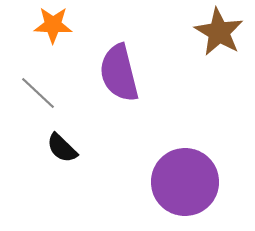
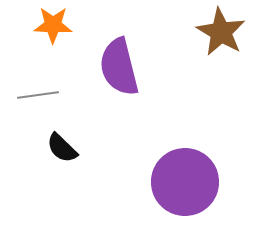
brown star: moved 2 px right
purple semicircle: moved 6 px up
gray line: moved 2 px down; rotated 51 degrees counterclockwise
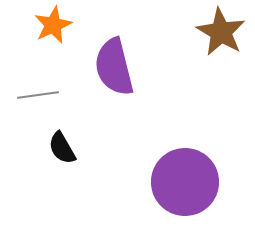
orange star: rotated 27 degrees counterclockwise
purple semicircle: moved 5 px left
black semicircle: rotated 16 degrees clockwise
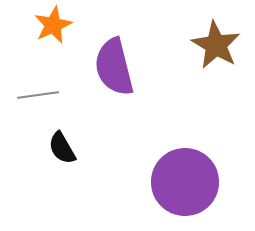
brown star: moved 5 px left, 13 px down
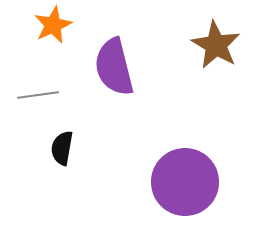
black semicircle: rotated 40 degrees clockwise
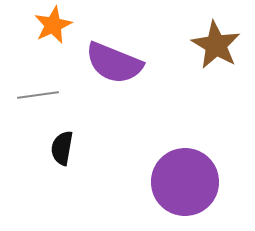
purple semicircle: moved 4 px up; rotated 54 degrees counterclockwise
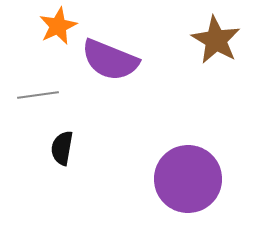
orange star: moved 5 px right, 1 px down
brown star: moved 5 px up
purple semicircle: moved 4 px left, 3 px up
purple circle: moved 3 px right, 3 px up
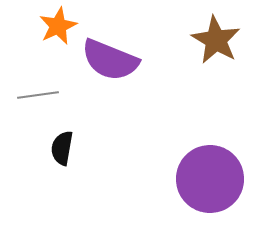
purple circle: moved 22 px right
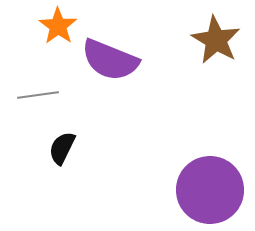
orange star: rotated 12 degrees counterclockwise
black semicircle: rotated 16 degrees clockwise
purple circle: moved 11 px down
